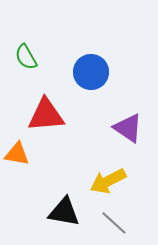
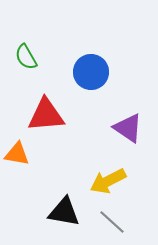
gray line: moved 2 px left, 1 px up
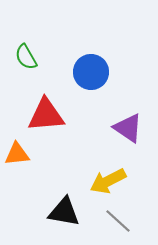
orange triangle: rotated 16 degrees counterclockwise
gray line: moved 6 px right, 1 px up
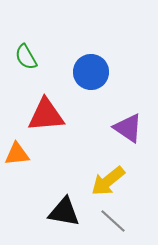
yellow arrow: rotated 12 degrees counterclockwise
gray line: moved 5 px left
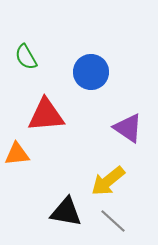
black triangle: moved 2 px right
